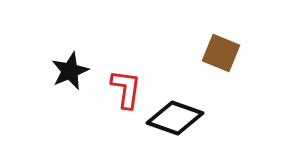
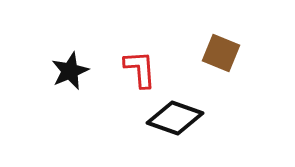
red L-shape: moved 14 px right, 20 px up; rotated 12 degrees counterclockwise
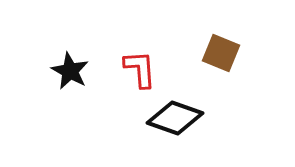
black star: rotated 21 degrees counterclockwise
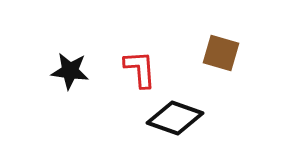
brown square: rotated 6 degrees counterclockwise
black star: rotated 21 degrees counterclockwise
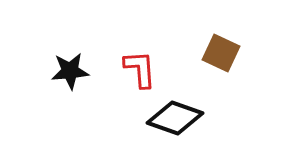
brown square: rotated 9 degrees clockwise
black star: rotated 12 degrees counterclockwise
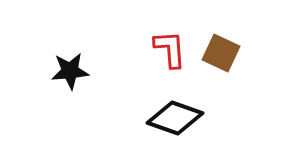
red L-shape: moved 30 px right, 20 px up
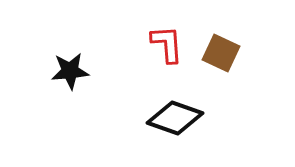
red L-shape: moved 3 px left, 5 px up
